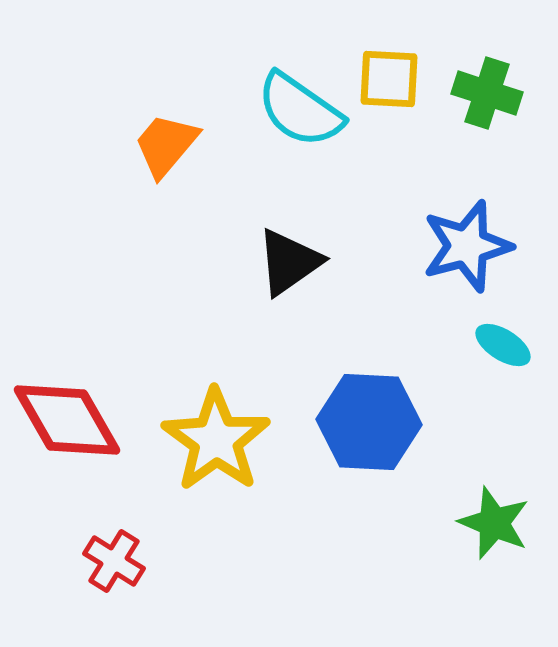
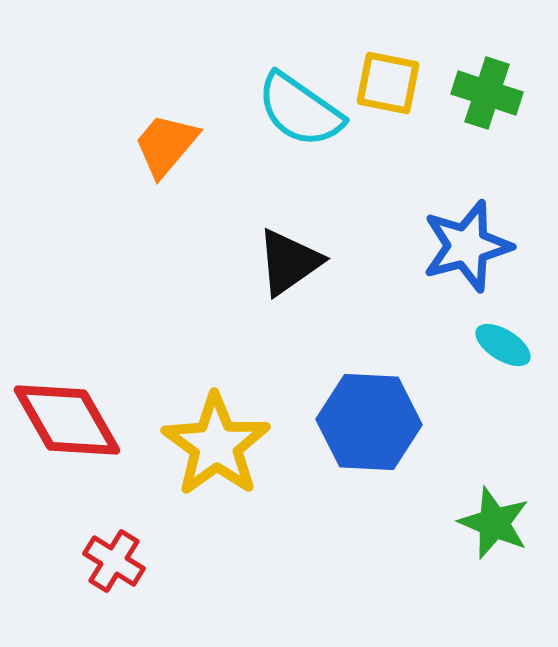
yellow square: moved 1 px left, 4 px down; rotated 8 degrees clockwise
yellow star: moved 5 px down
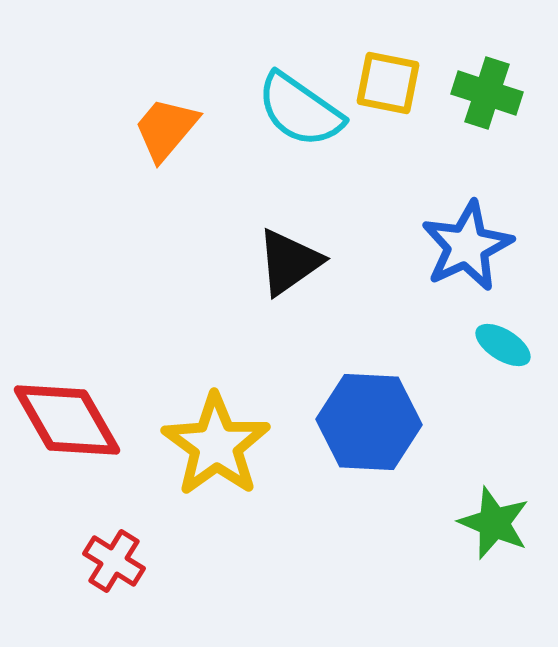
orange trapezoid: moved 16 px up
blue star: rotated 10 degrees counterclockwise
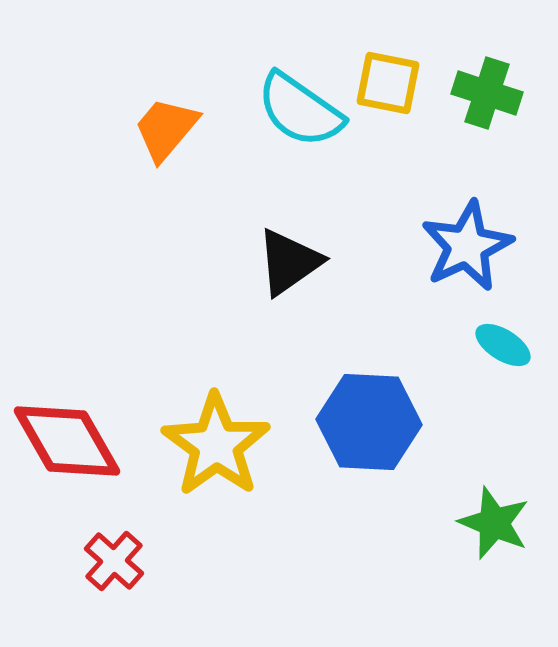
red diamond: moved 21 px down
red cross: rotated 10 degrees clockwise
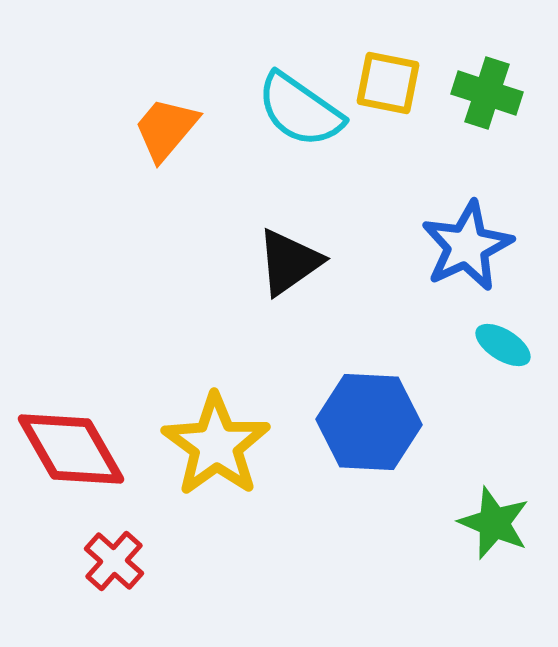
red diamond: moved 4 px right, 8 px down
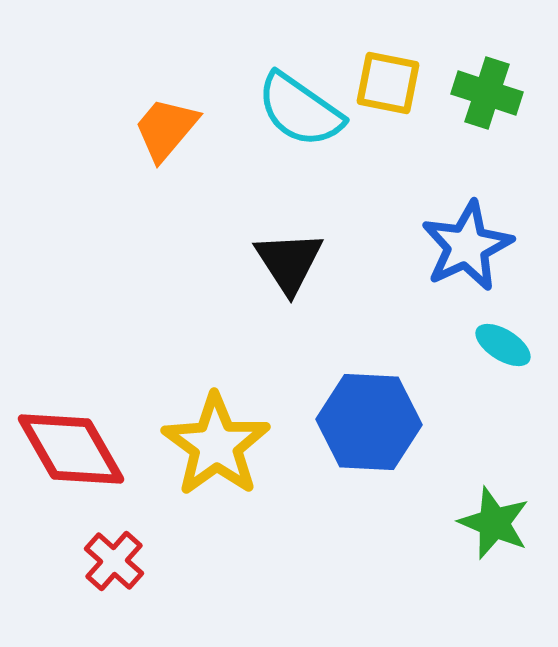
black triangle: rotated 28 degrees counterclockwise
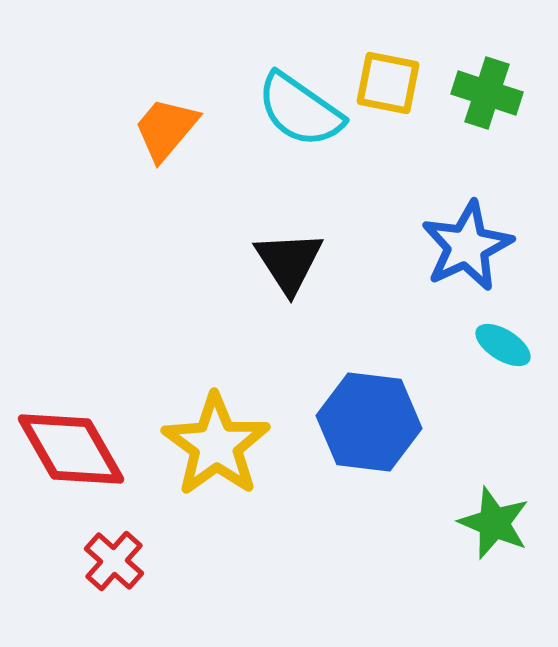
blue hexagon: rotated 4 degrees clockwise
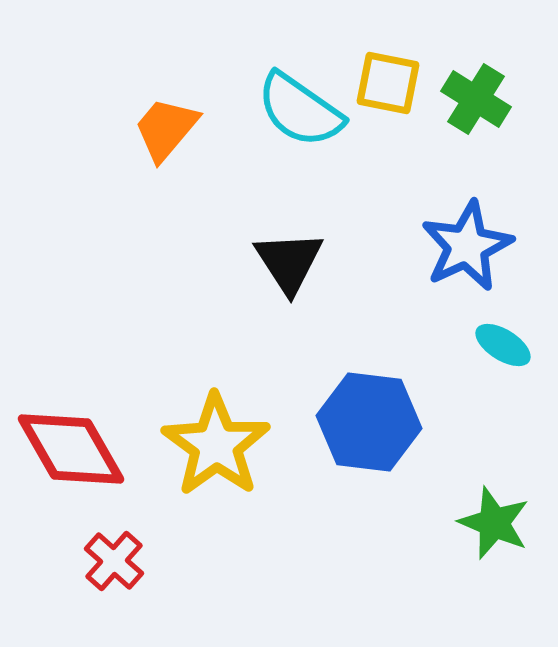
green cross: moved 11 px left, 6 px down; rotated 14 degrees clockwise
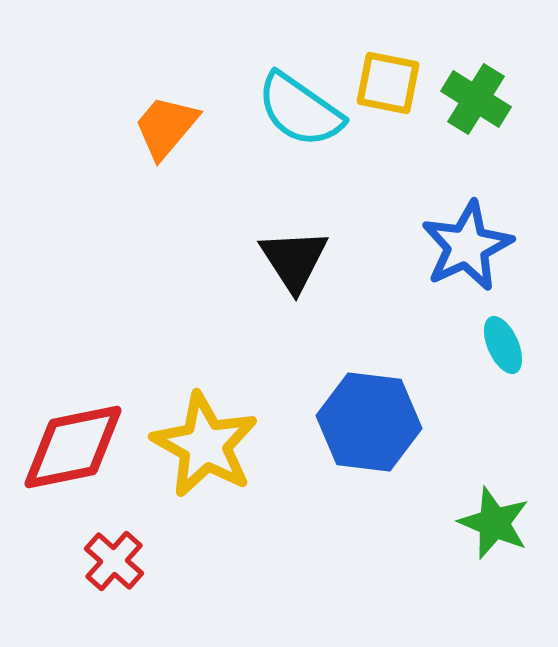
orange trapezoid: moved 2 px up
black triangle: moved 5 px right, 2 px up
cyan ellipse: rotated 34 degrees clockwise
yellow star: moved 11 px left; rotated 7 degrees counterclockwise
red diamond: moved 2 px right, 2 px up; rotated 72 degrees counterclockwise
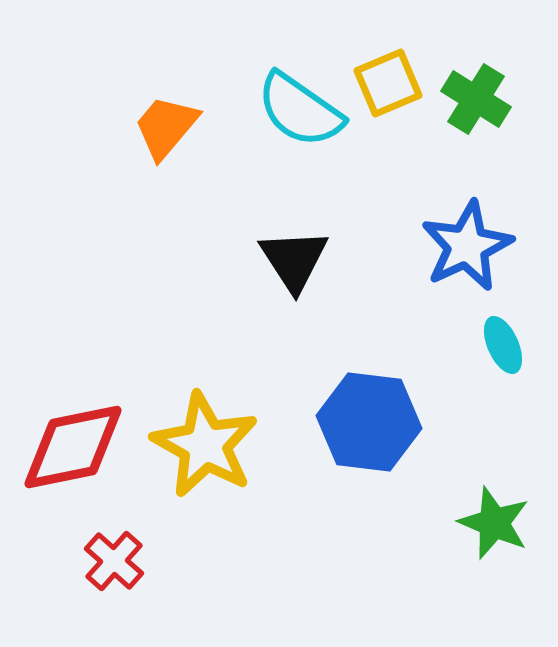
yellow square: rotated 34 degrees counterclockwise
